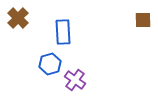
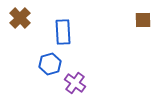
brown cross: moved 2 px right
purple cross: moved 3 px down
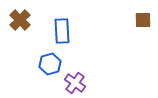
brown cross: moved 2 px down
blue rectangle: moved 1 px left, 1 px up
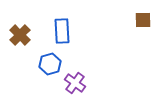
brown cross: moved 15 px down
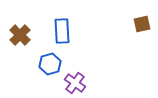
brown square: moved 1 px left, 4 px down; rotated 12 degrees counterclockwise
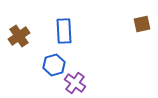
blue rectangle: moved 2 px right
brown cross: moved 1 px left, 1 px down; rotated 10 degrees clockwise
blue hexagon: moved 4 px right, 1 px down
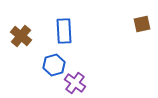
brown cross: moved 2 px right; rotated 15 degrees counterclockwise
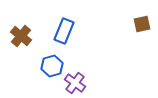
blue rectangle: rotated 25 degrees clockwise
blue hexagon: moved 2 px left, 1 px down
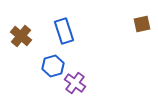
blue rectangle: rotated 40 degrees counterclockwise
blue hexagon: moved 1 px right
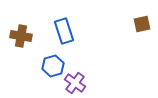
brown cross: rotated 30 degrees counterclockwise
